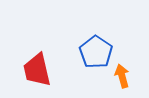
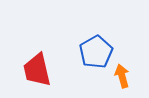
blue pentagon: rotated 8 degrees clockwise
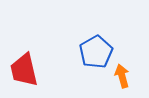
red trapezoid: moved 13 px left
